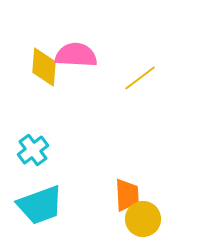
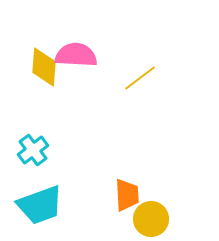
yellow circle: moved 8 px right
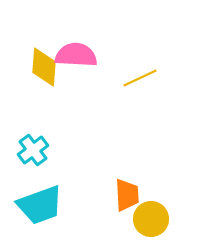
yellow line: rotated 12 degrees clockwise
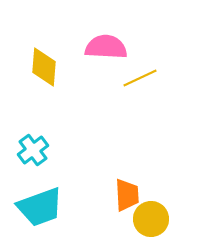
pink semicircle: moved 30 px right, 8 px up
cyan trapezoid: moved 2 px down
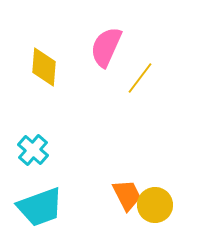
pink semicircle: rotated 69 degrees counterclockwise
yellow line: rotated 28 degrees counterclockwise
cyan cross: rotated 12 degrees counterclockwise
orange trapezoid: rotated 24 degrees counterclockwise
yellow circle: moved 4 px right, 14 px up
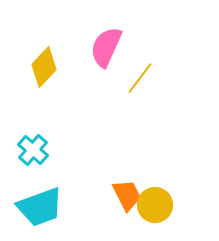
yellow diamond: rotated 39 degrees clockwise
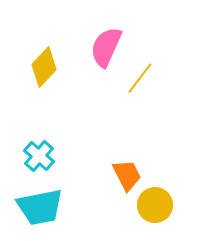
cyan cross: moved 6 px right, 6 px down
orange trapezoid: moved 20 px up
cyan trapezoid: rotated 9 degrees clockwise
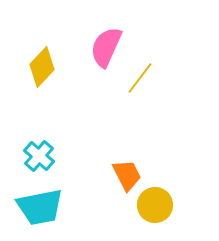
yellow diamond: moved 2 px left
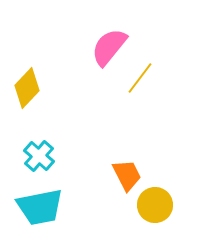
pink semicircle: moved 3 px right; rotated 15 degrees clockwise
yellow diamond: moved 15 px left, 21 px down
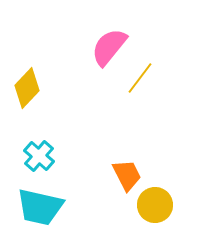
cyan trapezoid: rotated 24 degrees clockwise
